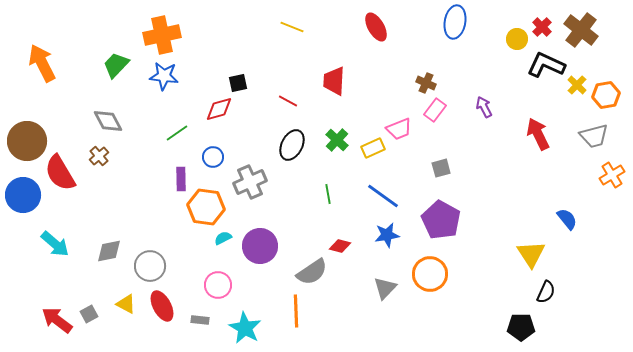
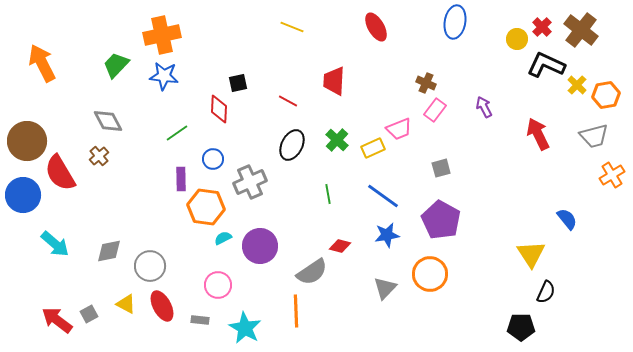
red diamond at (219, 109): rotated 72 degrees counterclockwise
blue circle at (213, 157): moved 2 px down
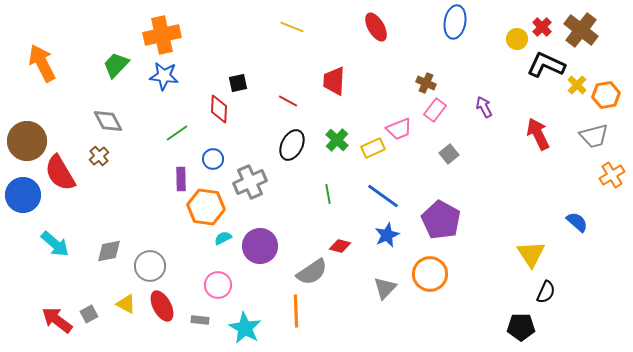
gray square at (441, 168): moved 8 px right, 14 px up; rotated 24 degrees counterclockwise
blue semicircle at (567, 219): moved 10 px right, 3 px down; rotated 10 degrees counterclockwise
blue star at (387, 235): rotated 15 degrees counterclockwise
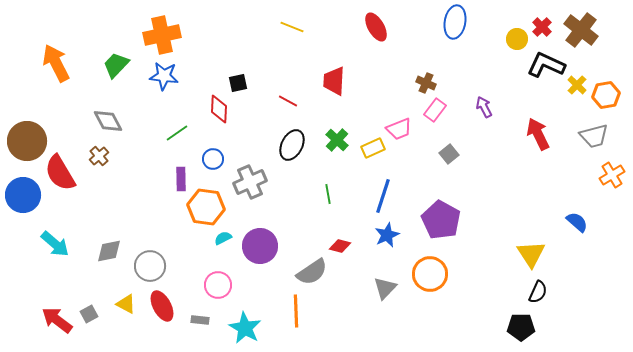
orange arrow at (42, 63): moved 14 px right
blue line at (383, 196): rotated 72 degrees clockwise
black semicircle at (546, 292): moved 8 px left
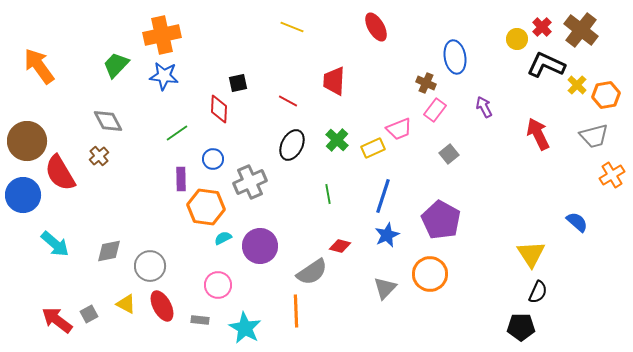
blue ellipse at (455, 22): moved 35 px down; rotated 20 degrees counterclockwise
orange arrow at (56, 63): moved 17 px left, 3 px down; rotated 9 degrees counterclockwise
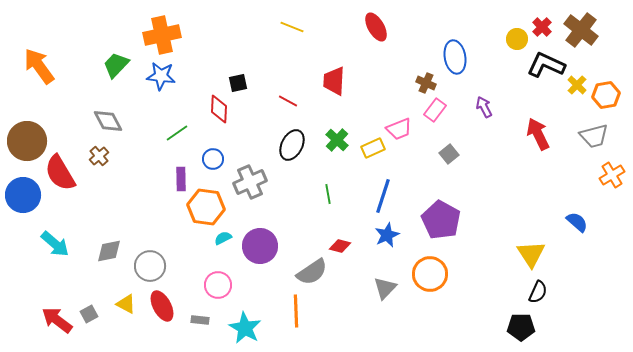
blue star at (164, 76): moved 3 px left
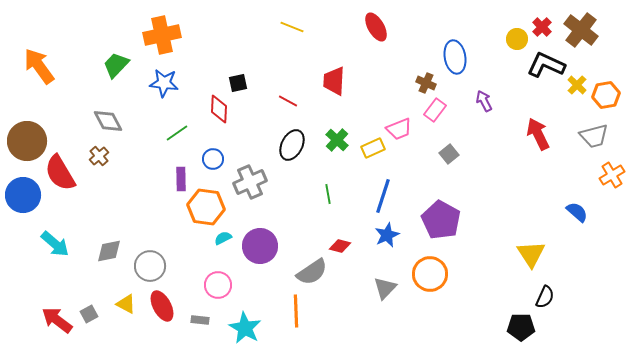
blue star at (161, 76): moved 3 px right, 7 px down
purple arrow at (484, 107): moved 6 px up
blue semicircle at (577, 222): moved 10 px up
black semicircle at (538, 292): moved 7 px right, 5 px down
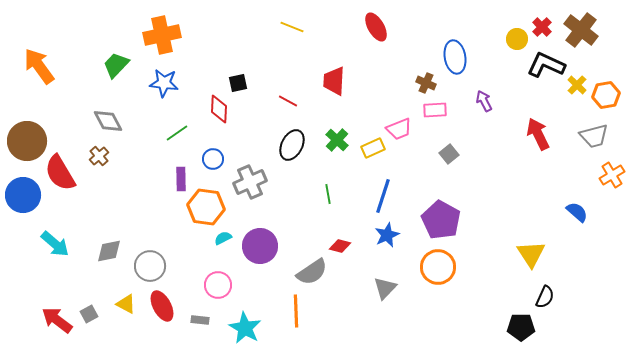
pink rectangle at (435, 110): rotated 50 degrees clockwise
orange circle at (430, 274): moved 8 px right, 7 px up
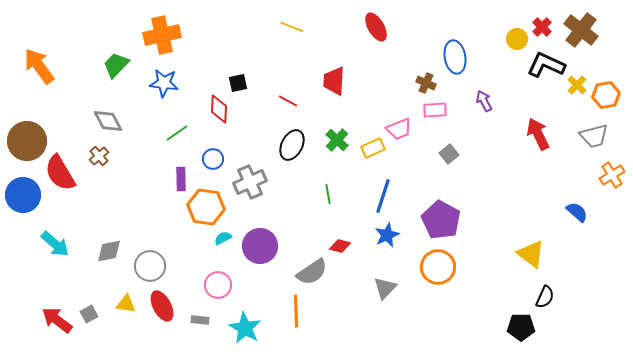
yellow triangle at (531, 254): rotated 20 degrees counterclockwise
yellow triangle at (126, 304): rotated 20 degrees counterclockwise
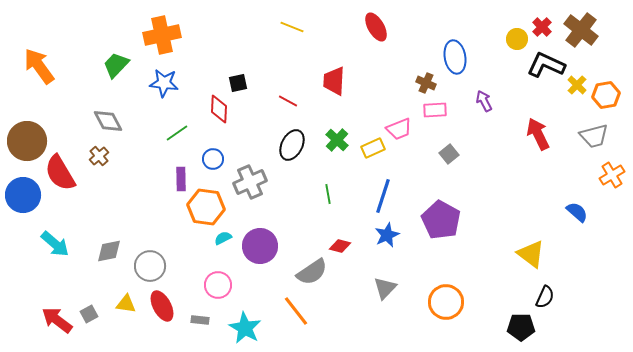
orange circle at (438, 267): moved 8 px right, 35 px down
orange line at (296, 311): rotated 36 degrees counterclockwise
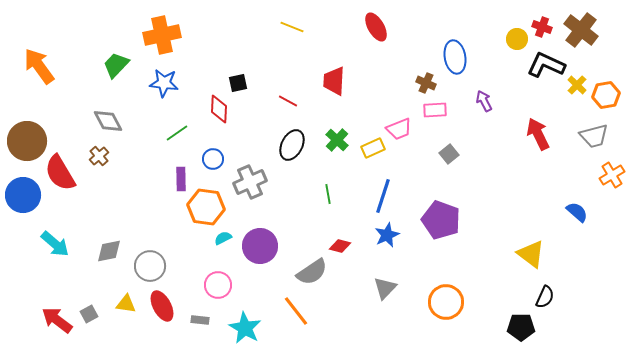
red cross at (542, 27): rotated 24 degrees counterclockwise
purple pentagon at (441, 220): rotated 9 degrees counterclockwise
